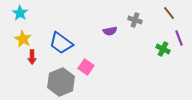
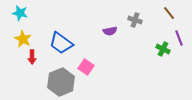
cyan star: rotated 21 degrees counterclockwise
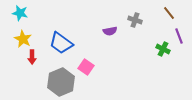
purple line: moved 2 px up
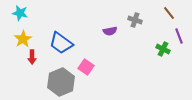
yellow star: rotated 12 degrees clockwise
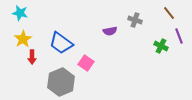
green cross: moved 2 px left, 3 px up
pink square: moved 4 px up
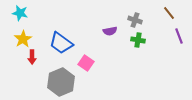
green cross: moved 23 px left, 6 px up; rotated 16 degrees counterclockwise
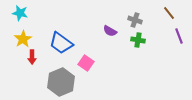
purple semicircle: rotated 40 degrees clockwise
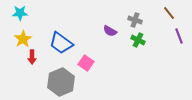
cyan star: rotated 14 degrees counterclockwise
green cross: rotated 16 degrees clockwise
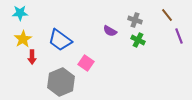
brown line: moved 2 px left, 2 px down
blue trapezoid: moved 1 px left, 3 px up
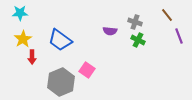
gray cross: moved 2 px down
purple semicircle: rotated 24 degrees counterclockwise
pink square: moved 1 px right, 7 px down
